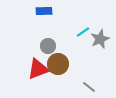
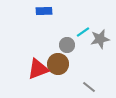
gray star: rotated 12 degrees clockwise
gray circle: moved 19 px right, 1 px up
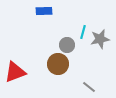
cyan line: rotated 40 degrees counterclockwise
red triangle: moved 23 px left, 3 px down
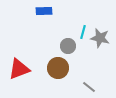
gray star: moved 1 px up; rotated 24 degrees clockwise
gray circle: moved 1 px right, 1 px down
brown circle: moved 4 px down
red triangle: moved 4 px right, 3 px up
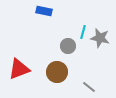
blue rectangle: rotated 14 degrees clockwise
brown circle: moved 1 px left, 4 px down
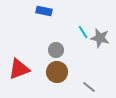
cyan line: rotated 48 degrees counterclockwise
gray circle: moved 12 px left, 4 px down
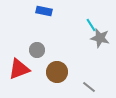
cyan line: moved 8 px right, 7 px up
gray circle: moved 19 px left
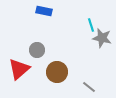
cyan line: rotated 16 degrees clockwise
gray star: moved 2 px right
red triangle: rotated 20 degrees counterclockwise
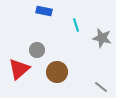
cyan line: moved 15 px left
gray line: moved 12 px right
